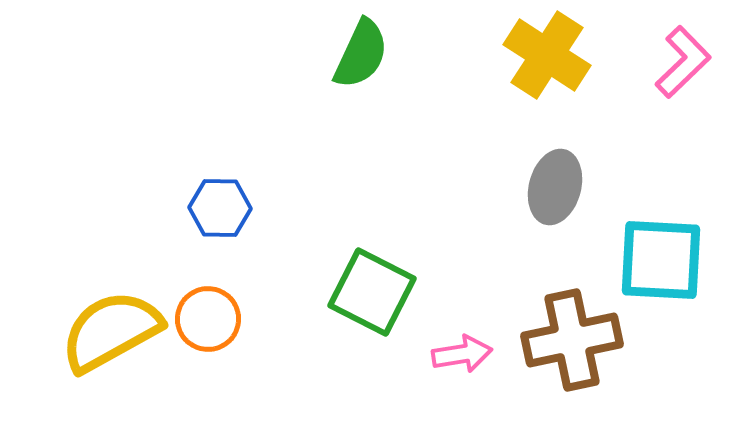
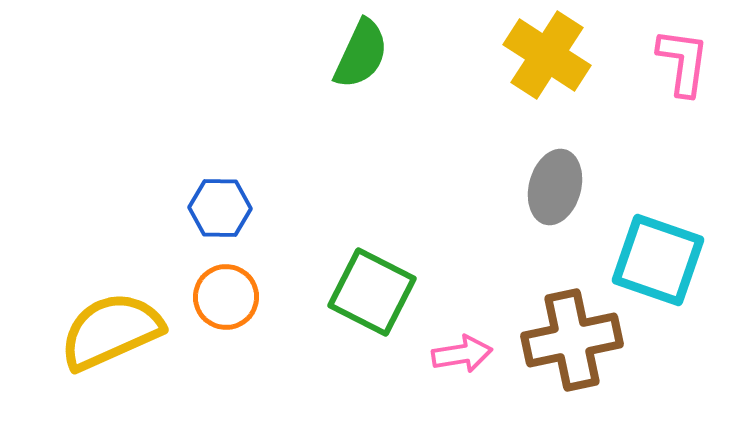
pink L-shape: rotated 38 degrees counterclockwise
cyan square: moved 3 px left; rotated 16 degrees clockwise
orange circle: moved 18 px right, 22 px up
yellow semicircle: rotated 5 degrees clockwise
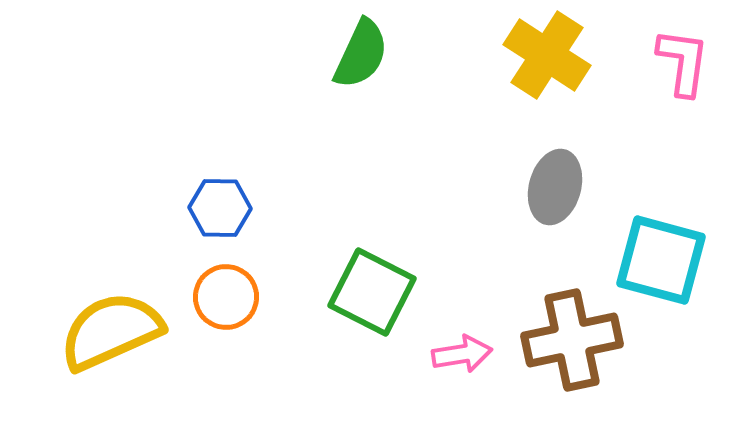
cyan square: moved 3 px right; rotated 4 degrees counterclockwise
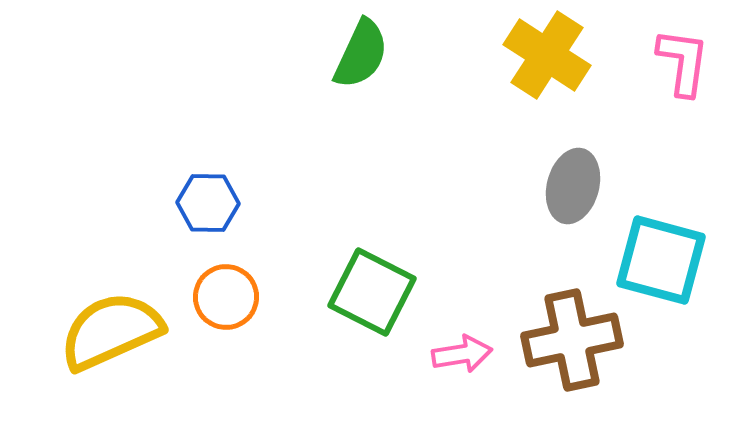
gray ellipse: moved 18 px right, 1 px up
blue hexagon: moved 12 px left, 5 px up
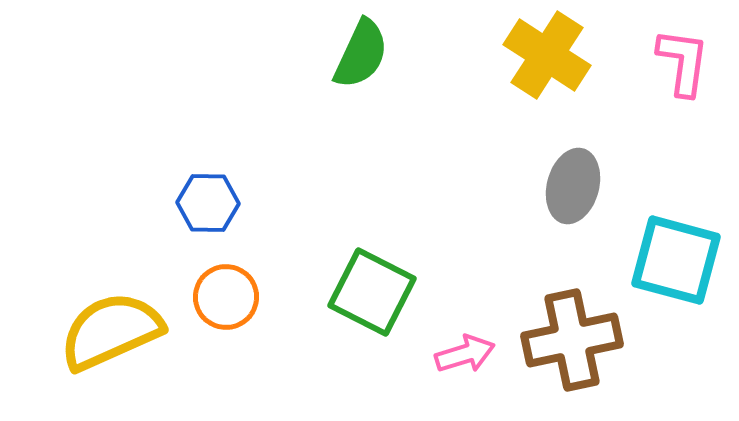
cyan square: moved 15 px right
pink arrow: moved 3 px right; rotated 8 degrees counterclockwise
